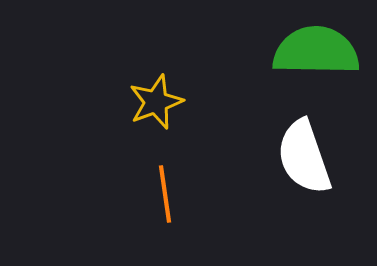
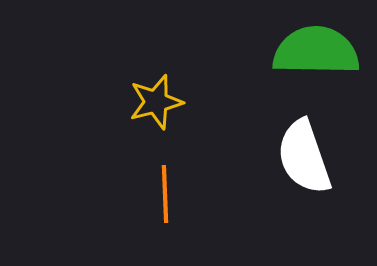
yellow star: rotated 6 degrees clockwise
orange line: rotated 6 degrees clockwise
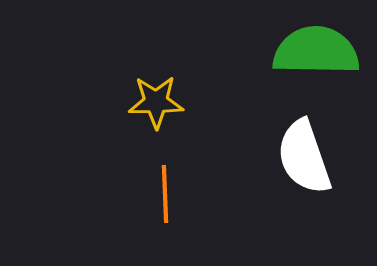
yellow star: rotated 14 degrees clockwise
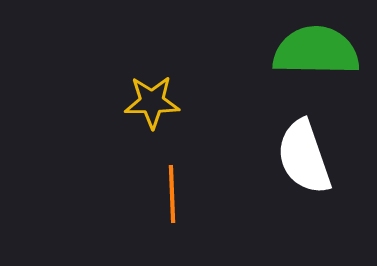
yellow star: moved 4 px left
orange line: moved 7 px right
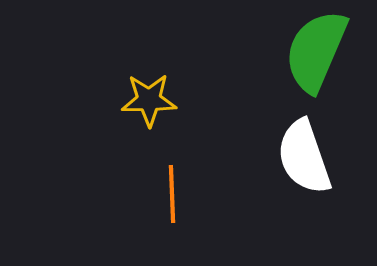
green semicircle: rotated 68 degrees counterclockwise
yellow star: moved 3 px left, 2 px up
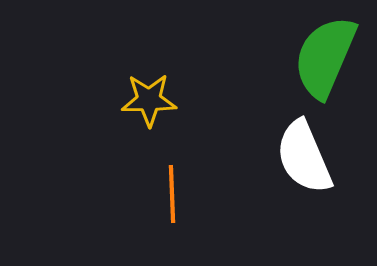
green semicircle: moved 9 px right, 6 px down
white semicircle: rotated 4 degrees counterclockwise
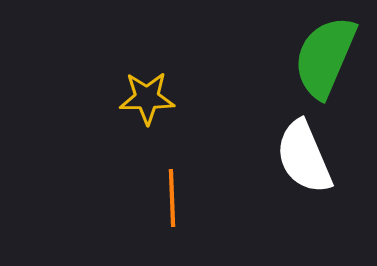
yellow star: moved 2 px left, 2 px up
orange line: moved 4 px down
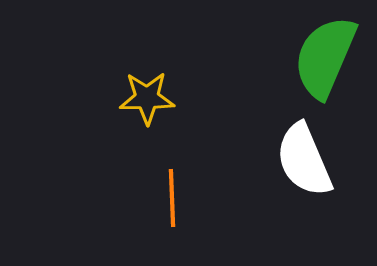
white semicircle: moved 3 px down
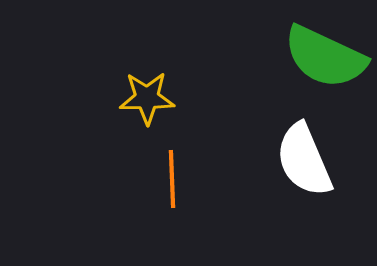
green semicircle: rotated 88 degrees counterclockwise
orange line: moved 19 px up
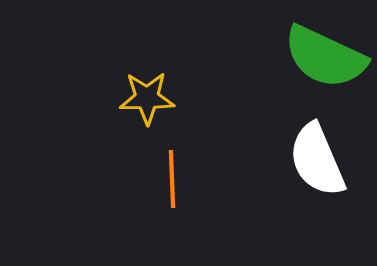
white semicircle: moved 13 px right
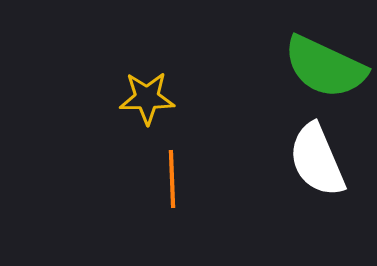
green semicircle: moved 10 px down
